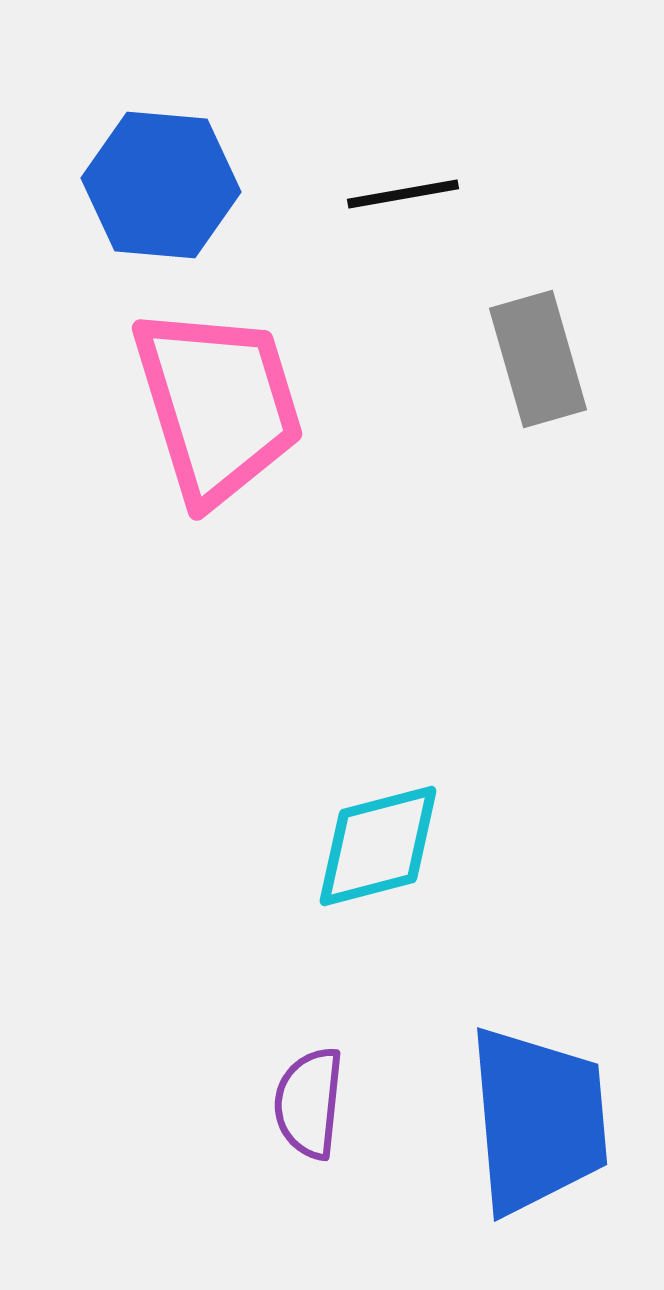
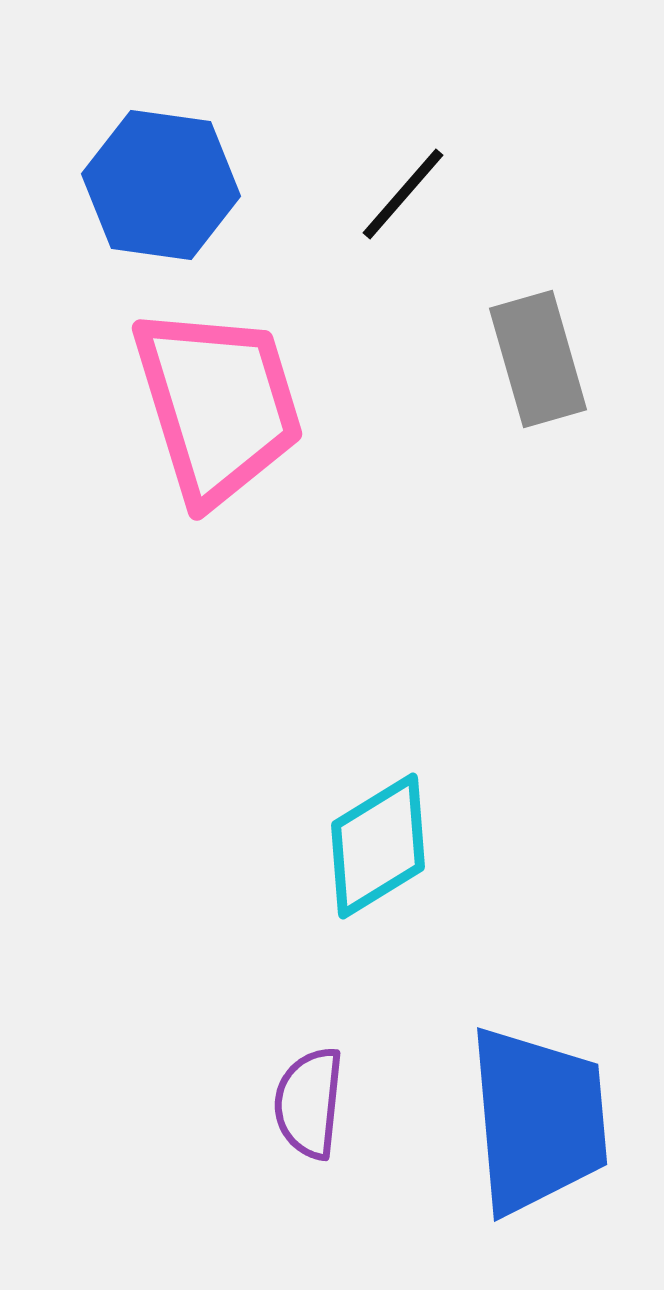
blue hexagon: rotated 3 degrees clockwise
black line: rotated 39 degrees counterclockwise
cyan diamond: rotated 17 degrees counterclockwise
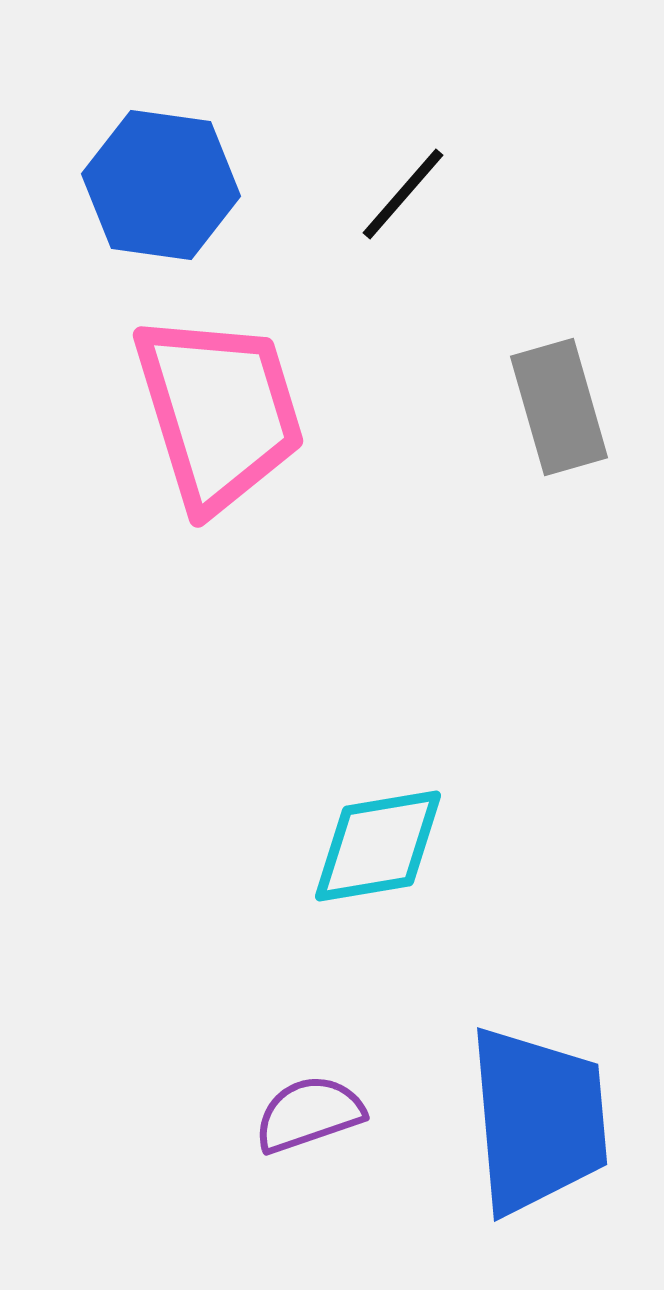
gray rectangle: moved 21 px right, 48 px down
pink trapezoid: moved 1 px right, 7 px down
cyan diamond: rotated 22 degrees clockwise
purple semicircle: moved 11 px down; rotated 65 degrees clockwise
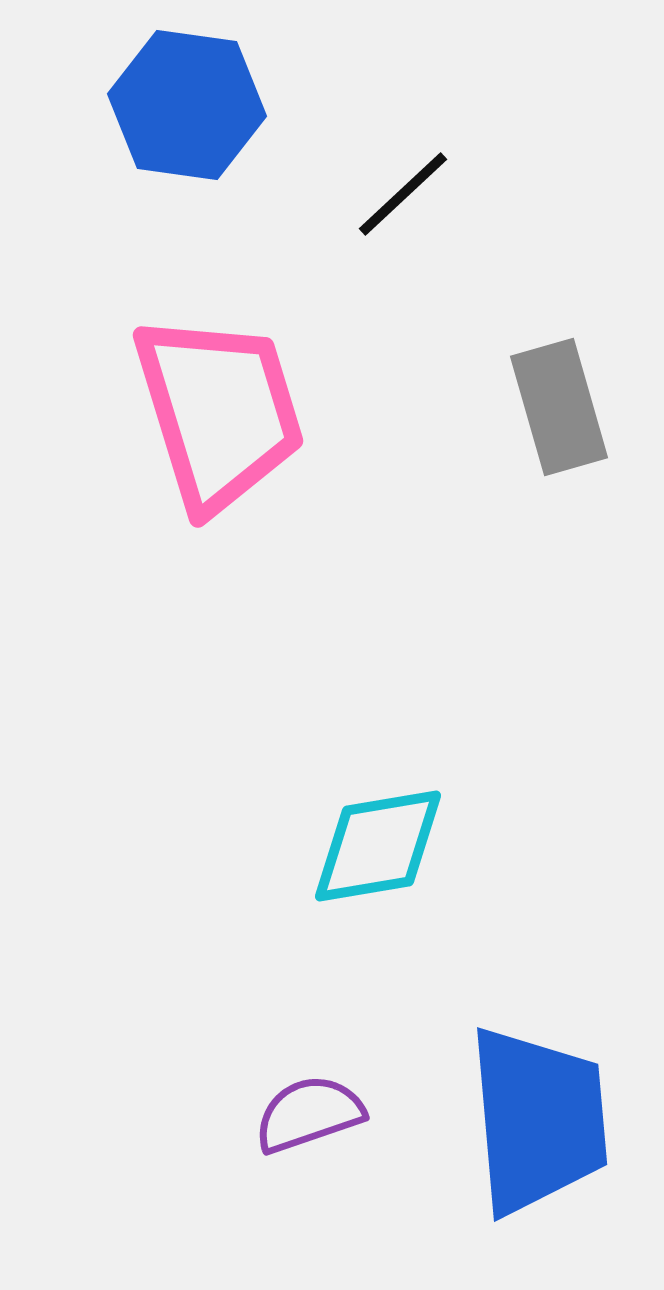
blue hexagon: moved 26 px right, 80 px up
black line: rotated 6 degrees clockwise
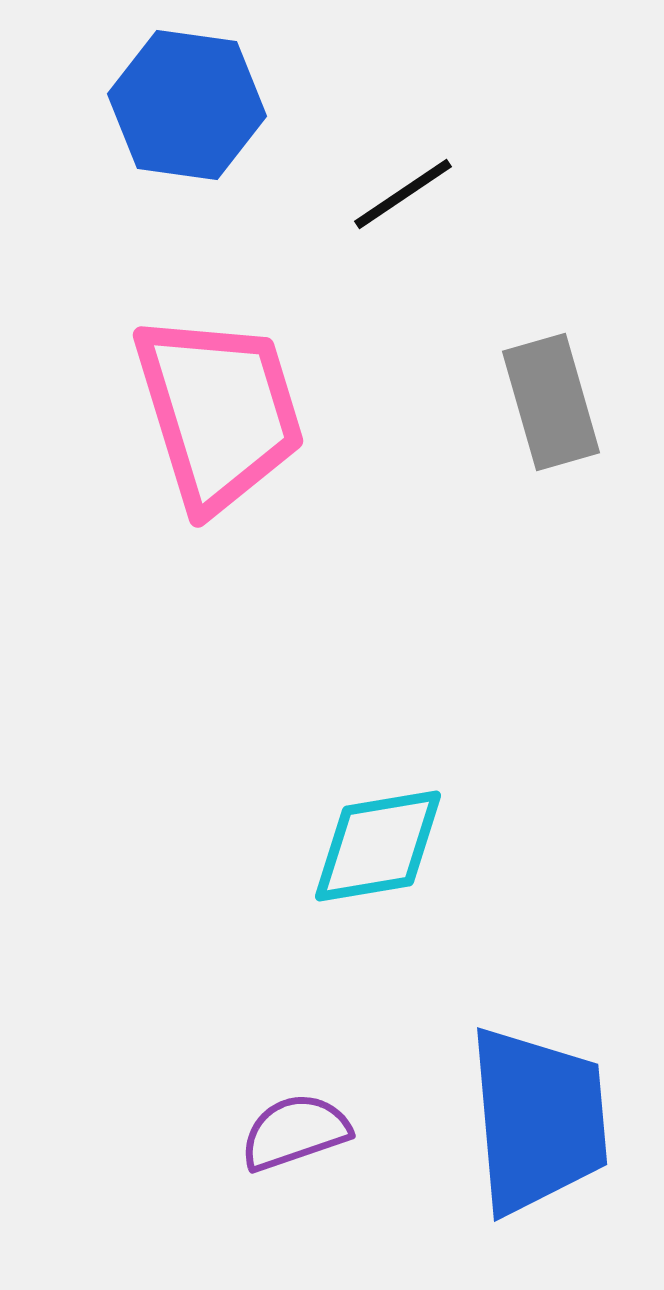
black line: rotated 9 degrees clockwise
gray rectangle: moved 8 px left, 5 px up
purple semicircle: moved 14 px left, 18 px down
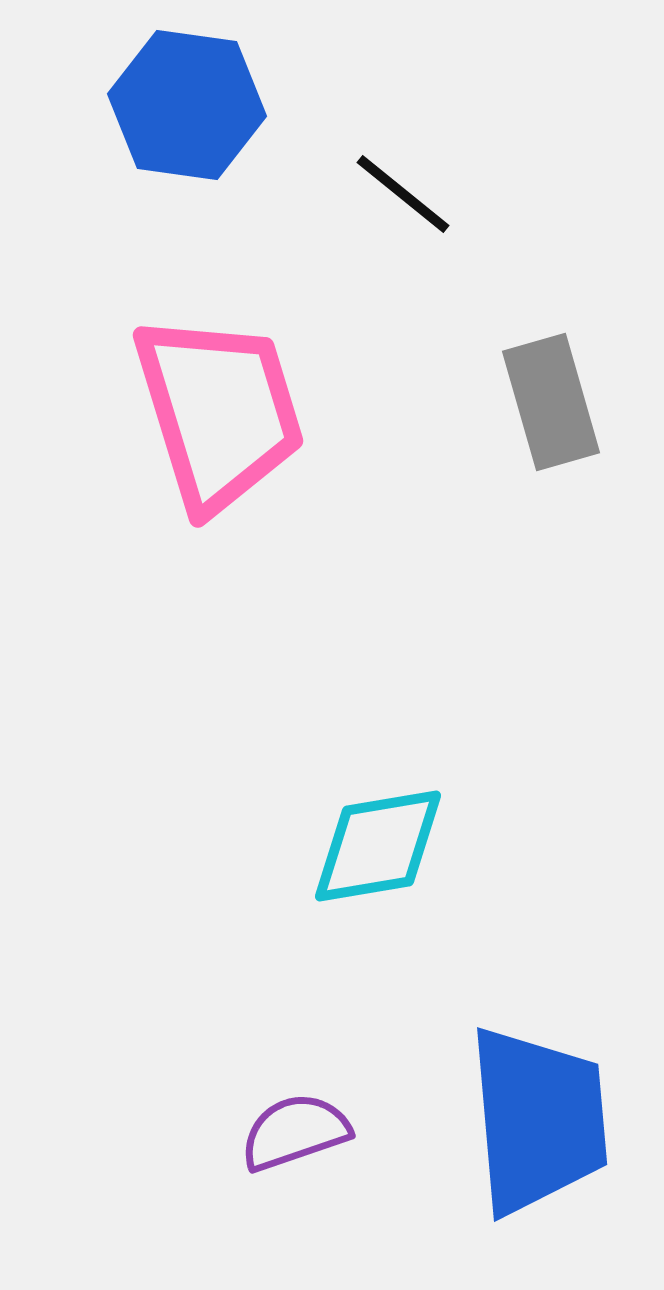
black line: rotated 73 degrees clockwise
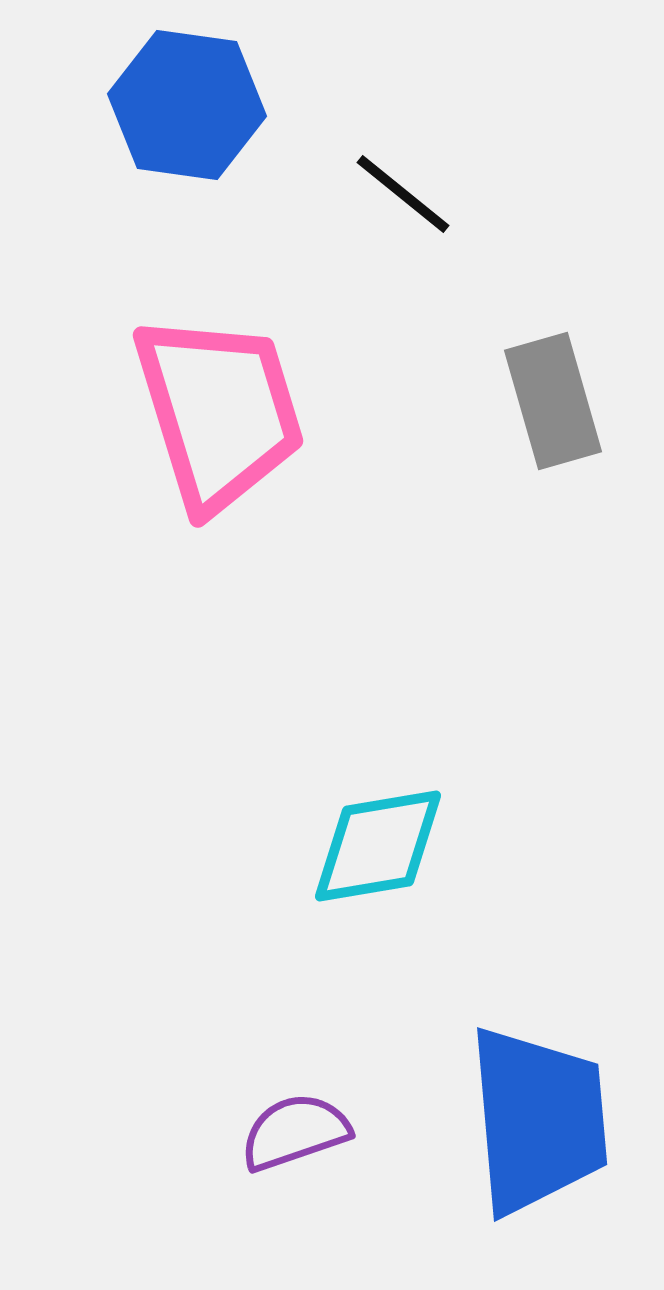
gray rectangle: moved 2 px right, 1 px up
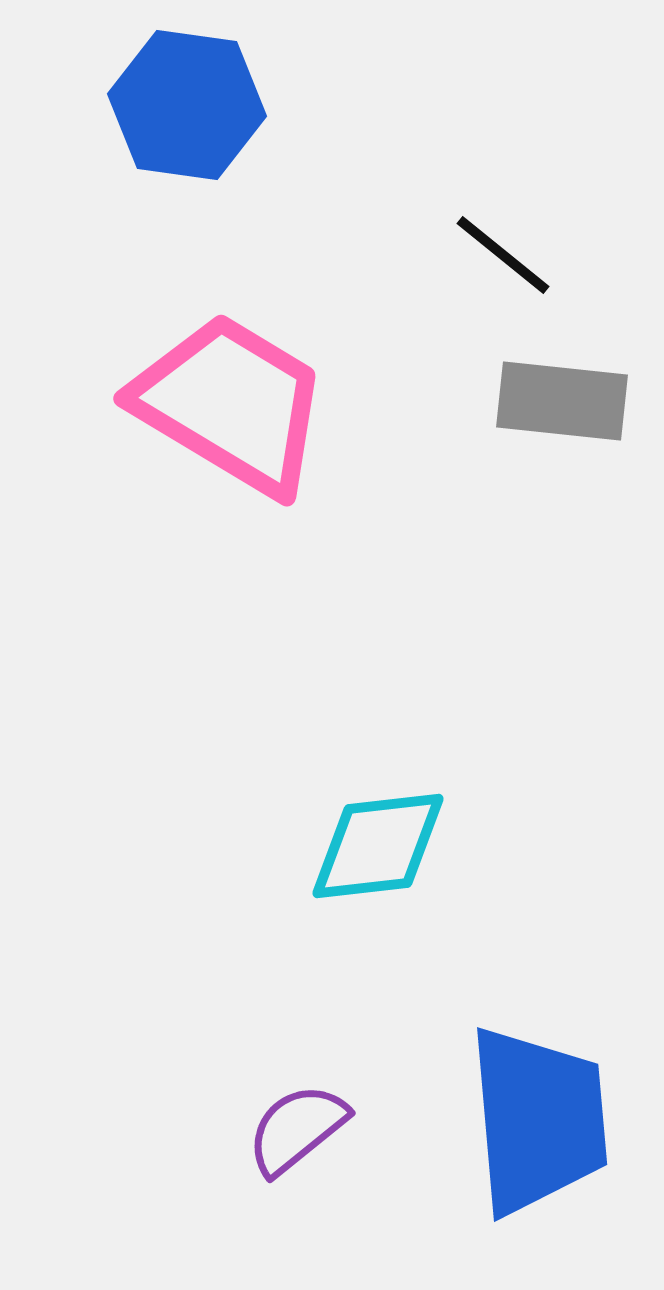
black line: moved 100 px right, 61 px down
gray rectangle: moved 9 px right; rotated 68 degrees counterclockwise
pink trapezoid: moved 12 px right, 8 px up; rotated 42 degrees counterclockwise
cyan diamond: rotated 3 degrees clockwise
purple semicircle: moved 2 px right, 3 px up; rotated 20 degrees counterclockwise
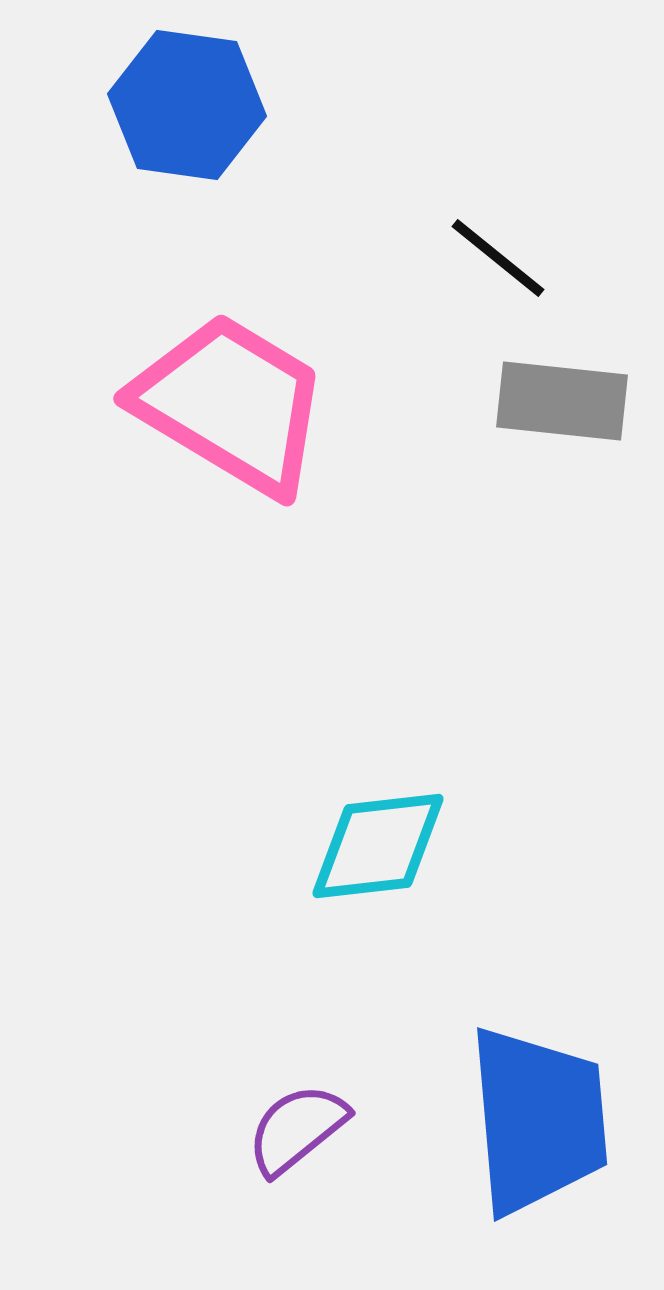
black line: moved 5 px left, 3 px down
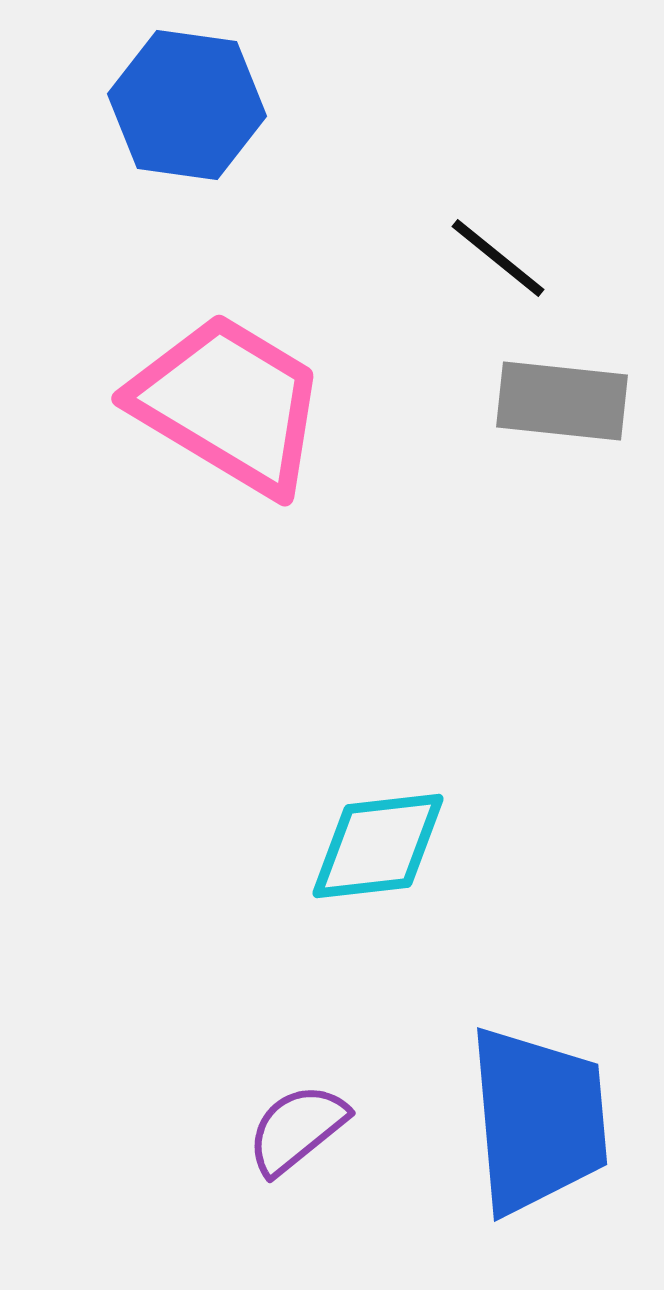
pink trapezoid: moved 2 px left
